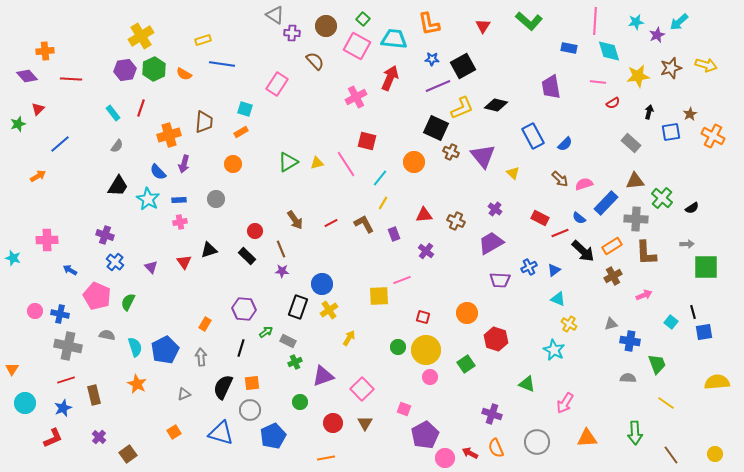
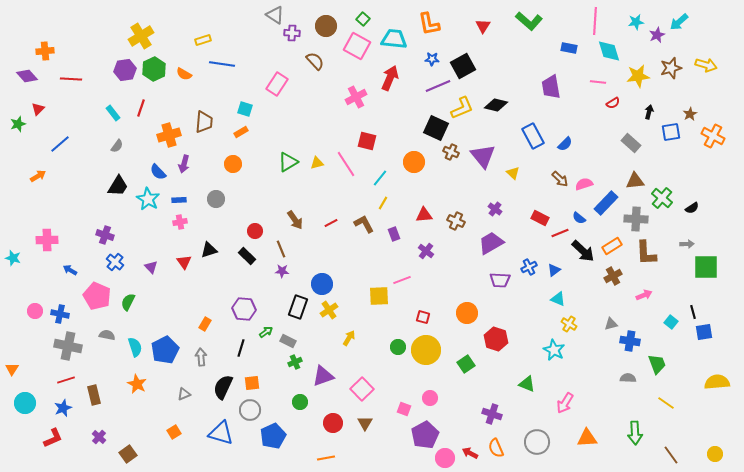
pink circle at (430, 377): moved 21 px down
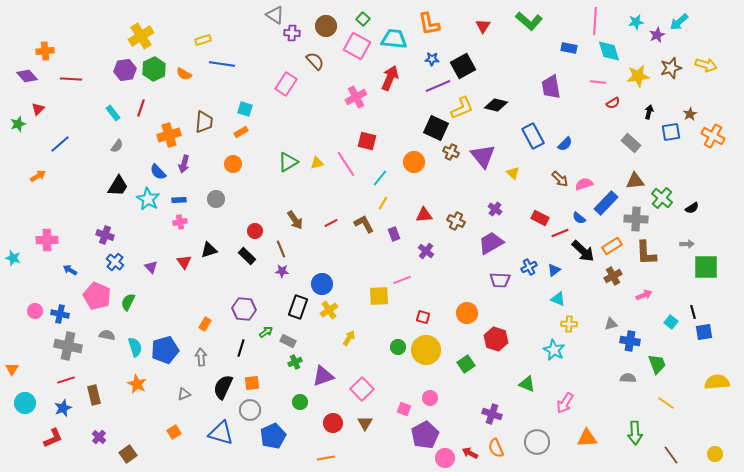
pink rectangle at (277, 84): moved 9 px right
yellow cross at (569, 324): rotated 28 degrees counterclockwise
blue pentagon at (165, 350): rotated 12 degrees clockwise
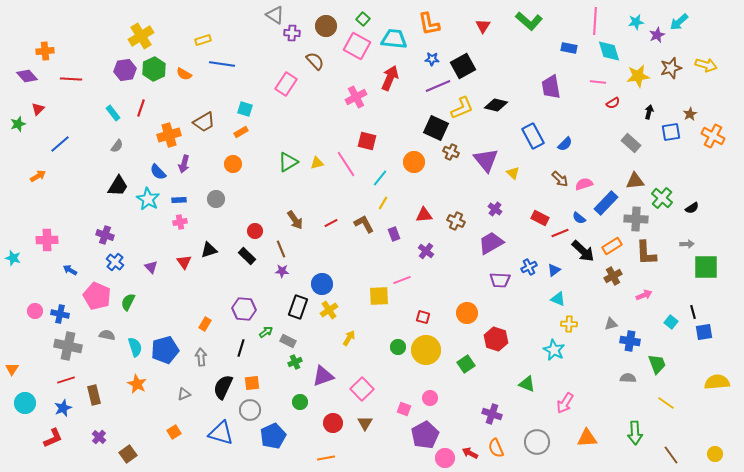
brown trapezoid at (204, 122): rotated 55 degrees clockwise
purple triangle at (483, 156): moved 3 px right, 4 px down
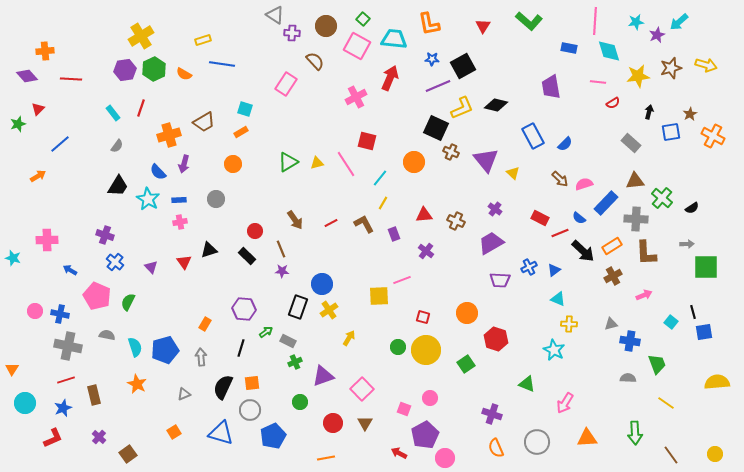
red arrow at (470, 453): moved 71 px left
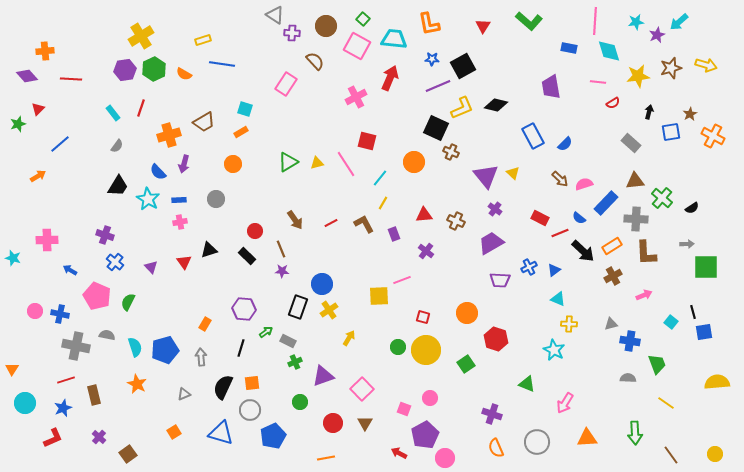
purple triangle at (486, 160): moved 16 px down
gray cross at (68, 346): moved 8 px right
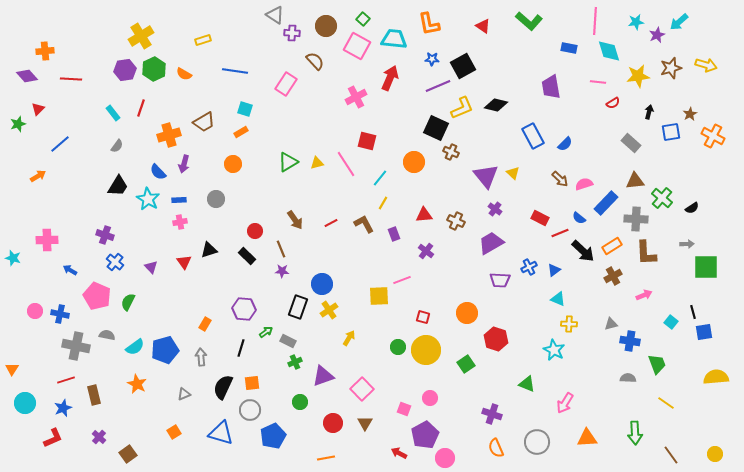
red triangle at (483, 26): rotated 28 degrees counterclockwise
blue line at (222, 64): moved 13 px right, 7 px down
cyan semicircle at (135, 347): rotated 72 degrees clockwise
yellow semicircle at (717, 382): moved 1 px left, 5 px up
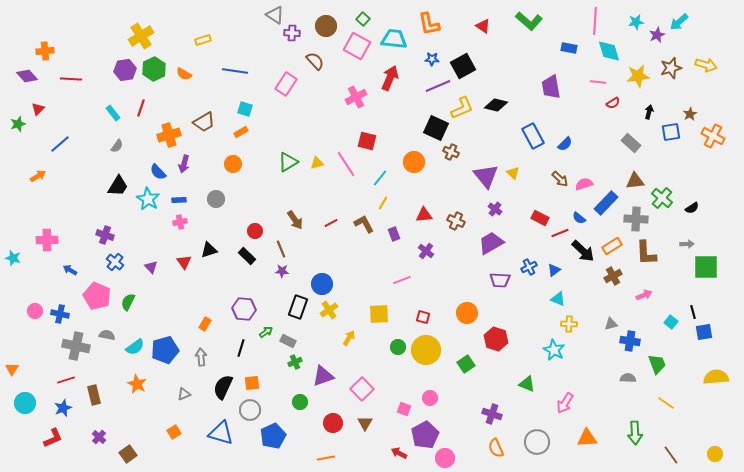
yellow square at (379, 296): moved 18 px down
